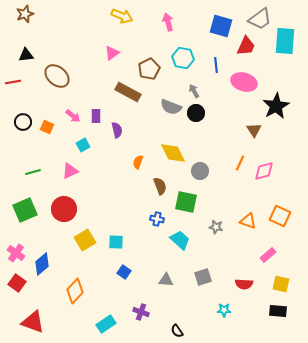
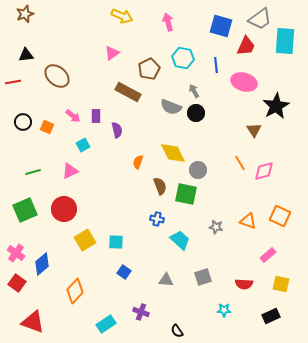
orange line at (240, 163): rotated 56 degrees counterclockwise
gray circle at (200, 171): moved 2 px left, 1 px up
green square at (186, 202): moved 8 px up
black rectangle at (278, 311): moved 7 px left, 5 px down; rotated 30 degrees counterclockwise
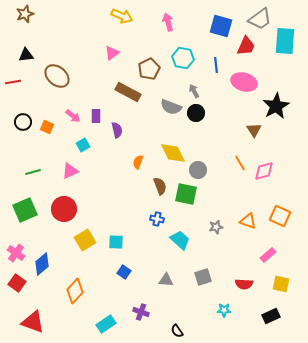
gray star at (216, 227): rotated 24 degrees counterclockwise
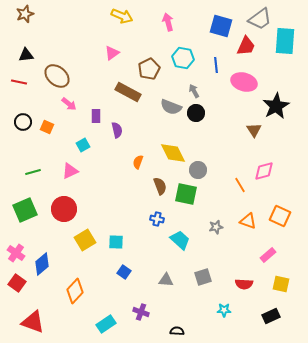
red line at (13, 82): moved 6 px right; rotated 21 degrees clockwise
pink arrow at (73, 116): moved 4 px left, 12 px up
orange line at (240, 163): moved 22 px down
black semicircle at (177, 331): rotated 128 degrees clockwise
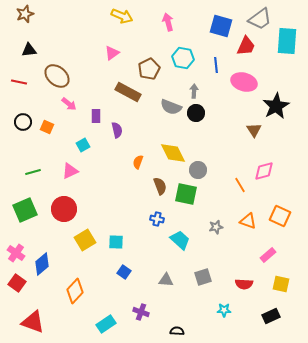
cyan rectangle at (285, 41): moved 2 px right
black triangle at (26, 55): moved 3 px right, 5 px up
gray arrow at (194, 91): rotated 32 degrees clockwise
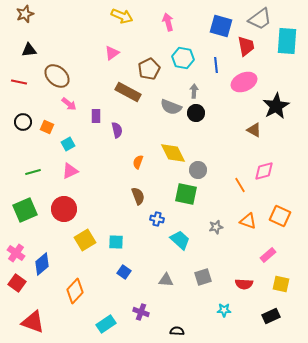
red trapezoid at (246, 46): rotated 35 degrees counterclockwise
pink ellipse at (244, 82): rotated 40 degrees counterclockwise
brown triangle at (254, 130): rotated 28 degrees counterclockwise
cyan square at (83, 145): moved 15 px left, 1 px up
brown semicircle at (160, 186): moved 22 px left, 10 px down
